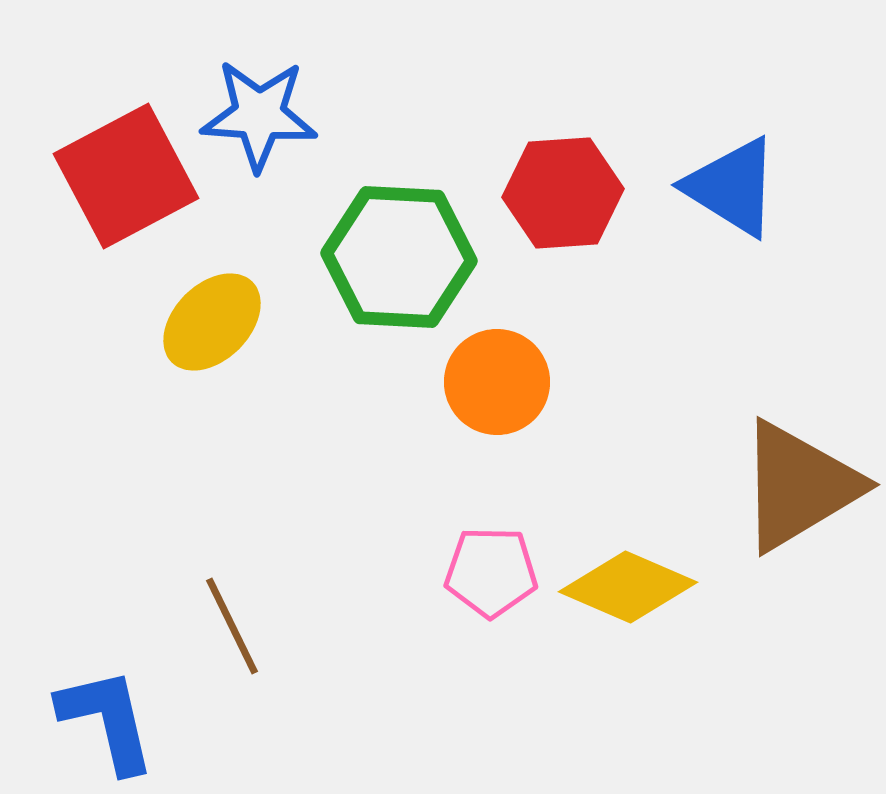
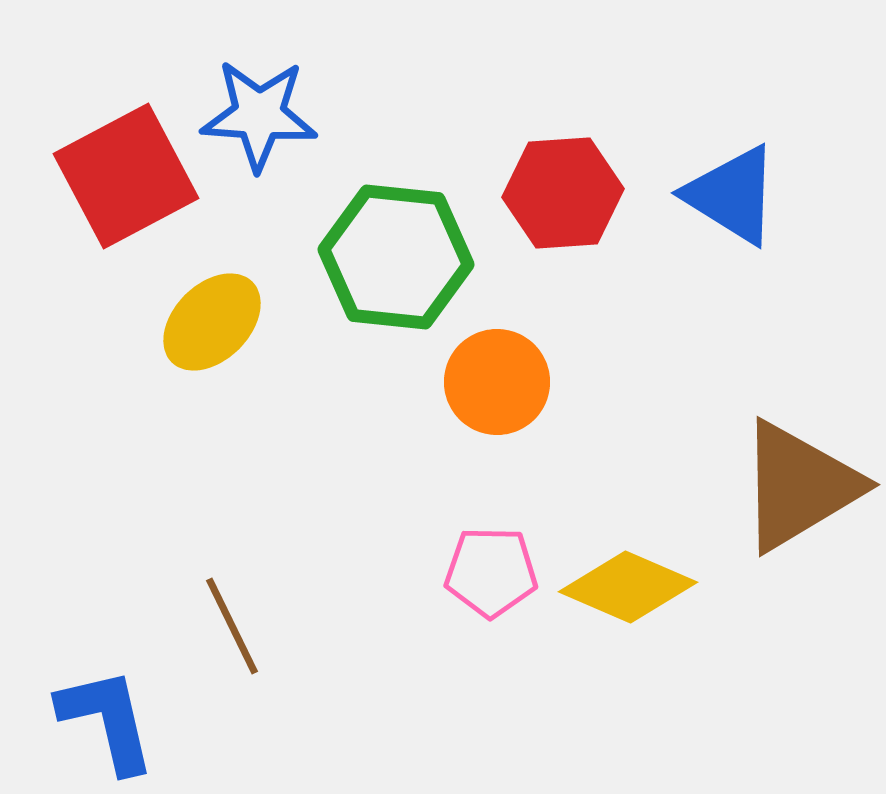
blue triangle: moved 8 px down
green hexagon: moved 3 px left; rotated 3 degrees clockwise
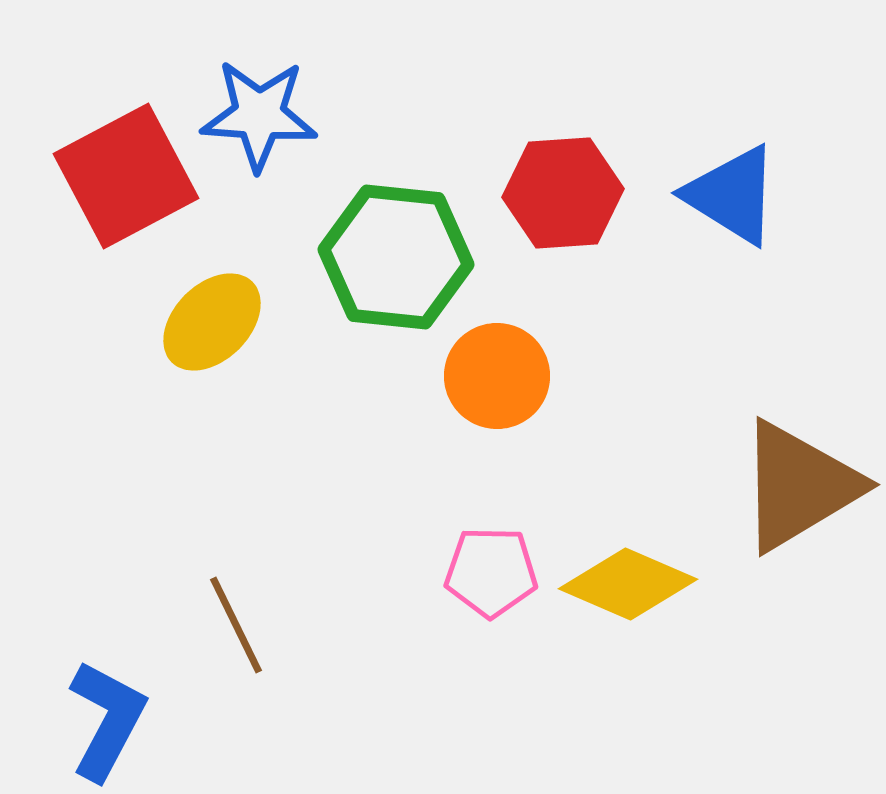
orange circle: moved 6 px up
yellow diamond: moved 3 px up
brown line: moved 4 px right, 1 px up
blue L-shape: rotated 41 degrees clockwise
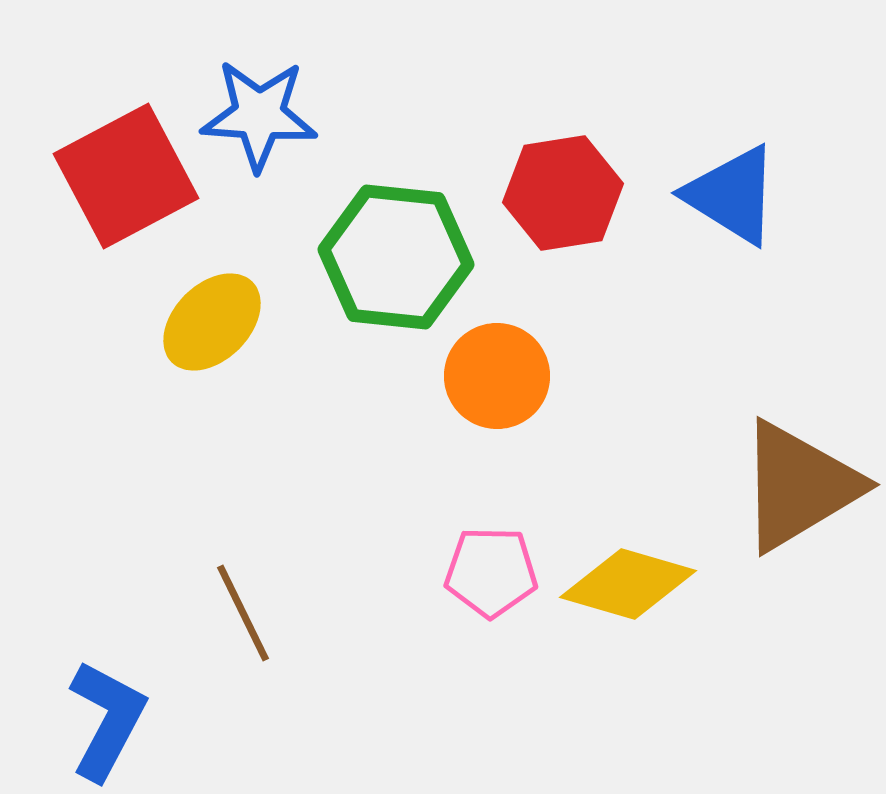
red hexagon: rotated 5 degrees counterclockwise
yellow diamond: rotated 7 degrees counterclockwise
brown line: moved 7 px right, 12 px up
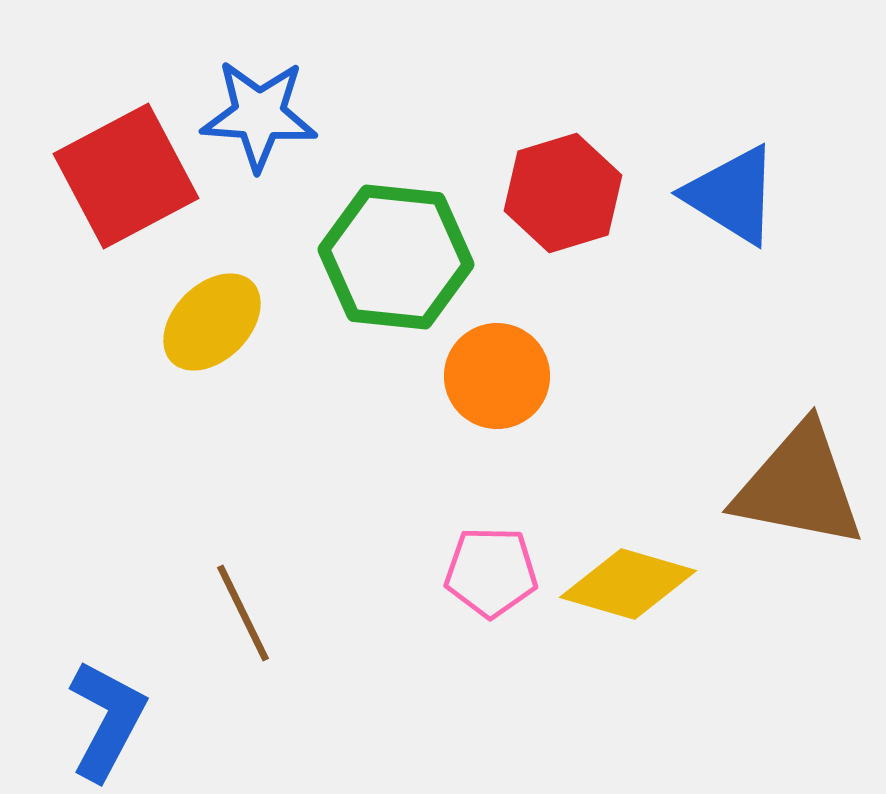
red hexagon: rotated 8 degrees counterclockwise
brown triangle: rotated 42 degrees clockwise
